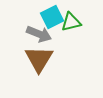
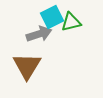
gray arrow: rotated 40 degrees counterclockwise
brown triangle: moved 12 px left, 7 px down
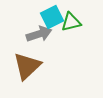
brown triangle: rotated 16 degrees clockwise
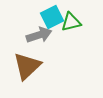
gray arrow: moved 1 px down
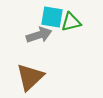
cyan square: rotated 35 degrees clockwise
brown triangle: moved 3 px right, 11 px down
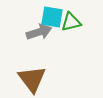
gray arrow: moved 3 px up
brown triangle: moved 2 px right, 2 px down; rotated 24 degrees counterclockwise
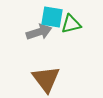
green triangle: moved 2 px down
brown triangle: moved 14 px right
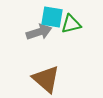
brown triangle: rotated 12 degrees counterclockwise
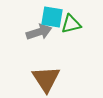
brown triangle: rotated 16 degrees clockwise
